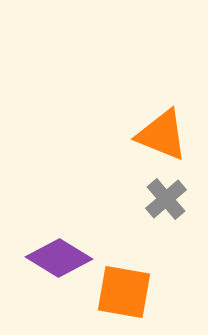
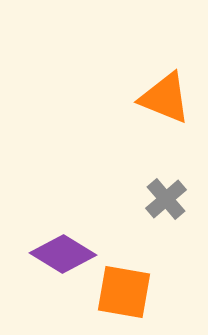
orange triangle: moved 3 px right, 37 px up
purple diamond: moved 4 px right, 4 px up
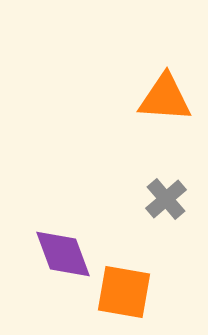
orange triangle: rotated 18 degrees counterclockwise
purple diamond: rotated 38 degrees clockwise
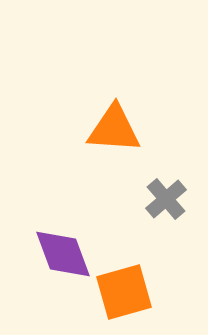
orange triangle: moved 51 px left, 31 px down
orange square: rotated 26 degrees counterclockwise
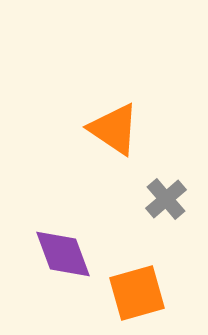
orange triangle: rotated 30 degrees clockwise
orange square: moved 13 px right, 1 px down
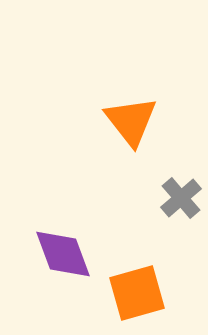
orange triangle: moved 17 px right, 8 px up; rotated 18 degrees clockwise
gray cross: moved 15 px right, 1 px up
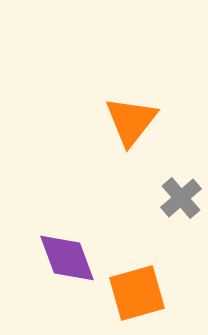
orange triangle: rotated 16 degrees clockwise
purple diamond: moved 4 px right, 4 px down
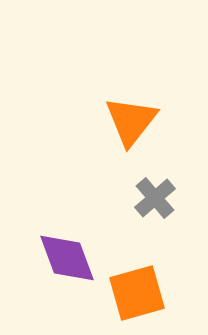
gray cross: moved 26 px left
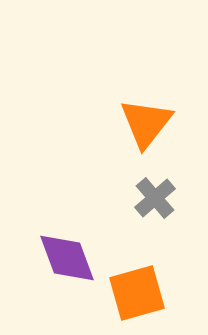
orange triangle: moved 15 px right, 2 px down
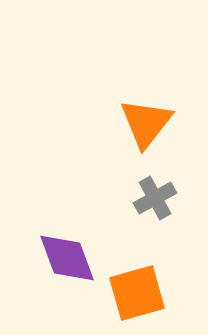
gray cross: rotated 12 degrees clockwise
